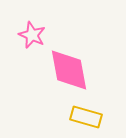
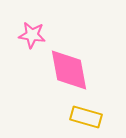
pink star: rotated 16 degrees counterclockwise
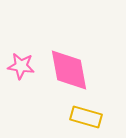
pink star: moved 11 px left, 31 px down
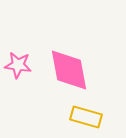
pink star: moved 3 px left, 1 px up
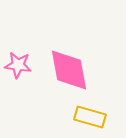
yellow rectangle: moved 4 px right
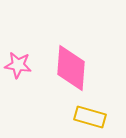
pink diamond: moved 2 px right, 2 px up; rotated 15 degrees clockwise
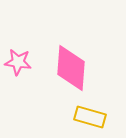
pink star: moved 3 px up
